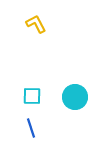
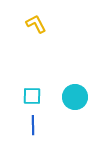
blue line: moved 2 px right, 3 px up; rotated 18 degrees clockwise
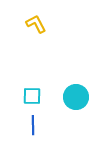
cyan circle: moved 1 px right
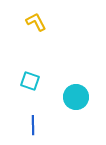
yellow L-shape: moved 2 px up
cyan square: moved 2 px left, 15 px up; rotated 18 degrees clockwise
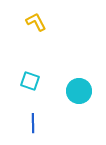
cyan circle: moved 3 px right, 6 px up
blue line: moved 2 px up
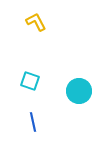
blue line: moved 1 px up; rotated 12 degrees counterclockwise
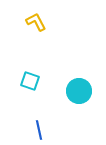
blue line: moved 6 px right, 8 px down
